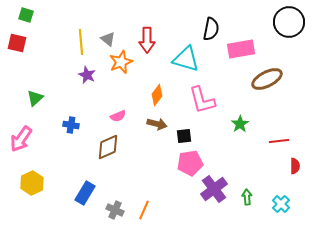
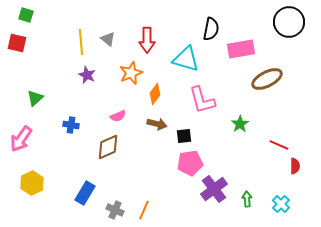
orange star: moved 10 px right, 11 px down
orange diamond: moved 2 px left, 1 px up
red line: moved 4 px down; rotated 30 degrees clockwise
green arrow: moved 2 px down
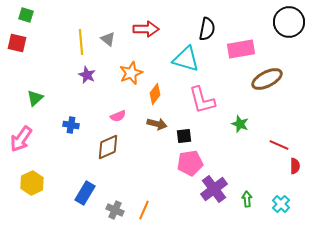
black semicircle: moved 4 px left
red arrow: moved 1 px left, 11 px up; rotated 90 degrees counterclockwise
green star: rotated 18 degrees counterclockwise
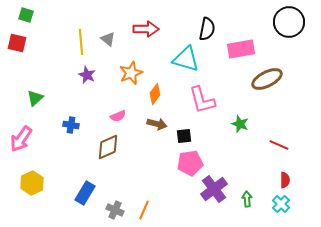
red semicircle: moved 10 px left, 14 px down
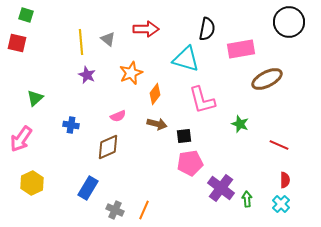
purple cross: moved 7 px right, 1 px up; rotated 16 degrees counterclockwise
blue rectangle: moved 3 px right, 5 px up
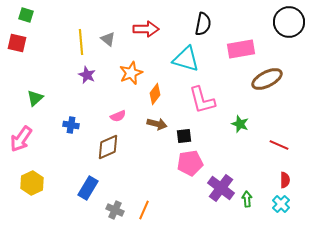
black semicircle: moved 4 px left, 5 px up
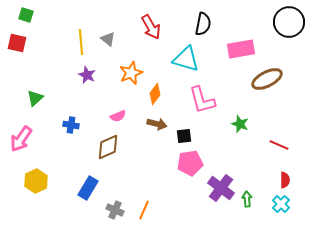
red arrow: moved 5 px right, 2 px up; rotated 60 degrees clockwise
yellow hexagon: moved 4 px right, 2 px up
